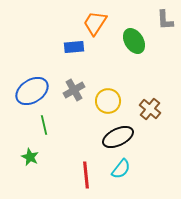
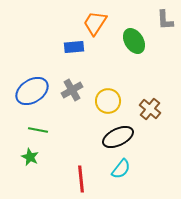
gray cross: moved 2 px left
green line: moved 6 px left, 5 px down; rotated 66 degrees counterclockwise
red line: moved 5 px left, 4 px down
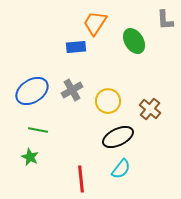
blue rectangle: moved 2 px right
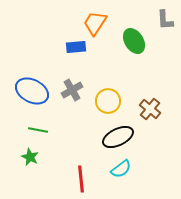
blue ellipse: rotated 60 degrees clockwise
cyan semicircle: rotated 15 degrees clockwise
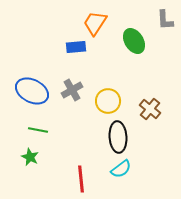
black ellipse: rotated 68 degrees counterclockwise
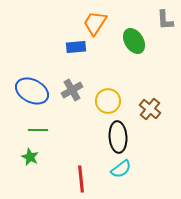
green line: rotated 12 degrees counterclockwise
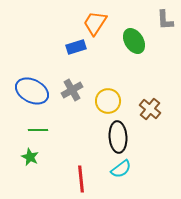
blue rectangle: rotated 12 degrees counterclockwise
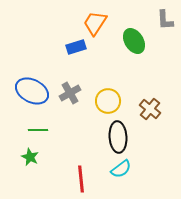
gray cross: moved 2 px left, 3 px down
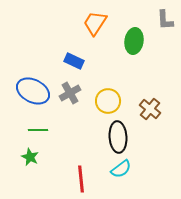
green ellipse: rotated 40 degrees clockwise
blue rectangle: moved 2 px left, 14 px down; rotated 42 degrees clockwise
blue ellipse: moved 1 px right
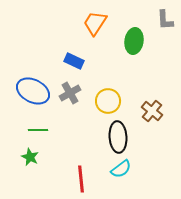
brown cross: moved 2 px right, 2 px down
